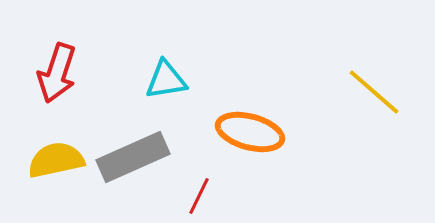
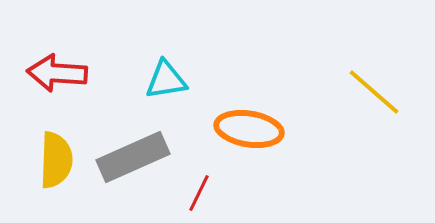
red arrow: rotated 76 degrees clockwise
orange ellipse: moved 1 px left, 3 px up; rotated 6 degrees counterclockwise
yellow semicircle: rotated 104 degrees clockwise
red line: moved 3 px up
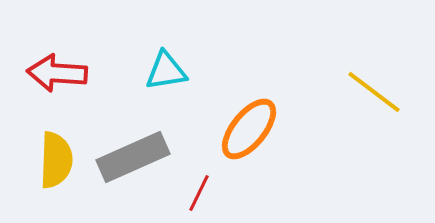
cyan triangle: moved 9 px up
yellow line: rotated 4 degrees counterclockwise
orange ellipse: rotated 60 degrees counterclockwise
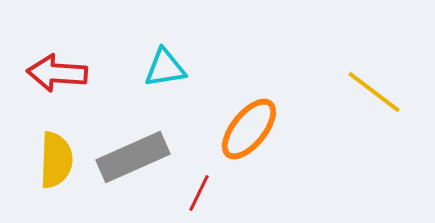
cyan triangle: moved 1 px left, 3 px up
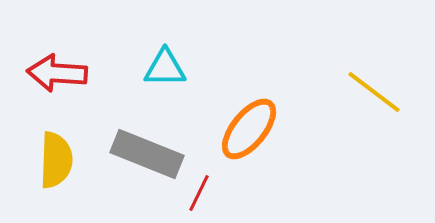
cyan triangle: rotated 9 degrees clockwise
gray rectangle: moved 14 px right, 3 px up; rotated 46 degrees clockwise
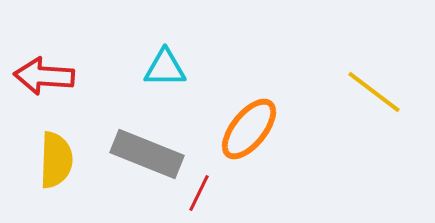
red arrow: moved 13 px left, 3 px down
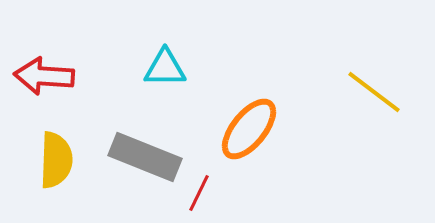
gray rectangle: moved 2 px left, 3 px down
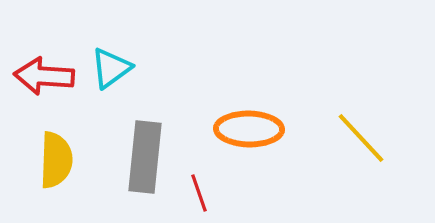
cyan triangle: moved 54 px left; rotated 36 degrees counterclockwise
yellow line: moved 13 px left, 46 px down; rotated 10 degrees clockwise
orange ellipse: rotated 52 degrees clockwise
gray rectangle: rotated 74 degrees clockwise
red line: rotated 45 degrees counterclockwise
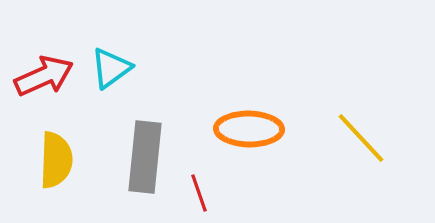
red arrow: rotated 152 degrees clockwise
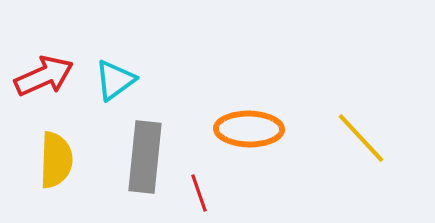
cyan triangle: moved 4 px right, 12 px down
